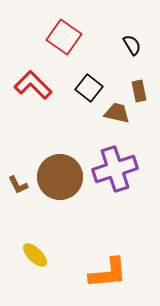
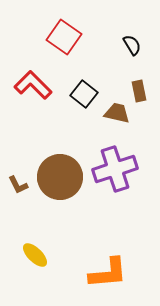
black square: moved 5 px left, 6 px down
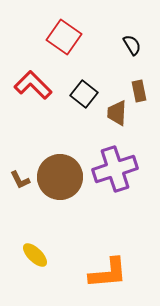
brown trapezoid: rotated 100 degrees counterclockwise
brown L-shape: moved 2 px right, 5 px up
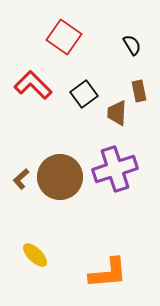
black square: rotated 16 degrees clockwise
brown L-shape: moved 1 px right, 1 px up; rotated 75 degrees clockwise
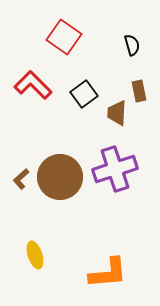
black semicircle: rotated 15 degrees clockwise
yellow ellipse: rotated 28 degrees clockwise
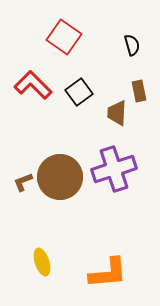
black square: moved 5 px left, 2 px up
purple cross: moved 1 px left
brown L-shape: moved 2 px right, 3 px down; rotated 20 degrees clockwise
yellow ellipse: moved 7 px right, 7 px down
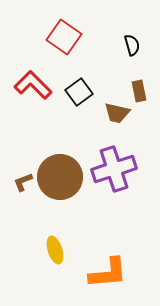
brown trapezoid: rotated 80 degrees counterclockwise
yellow ellipse: moved 13 px right, 12 px up
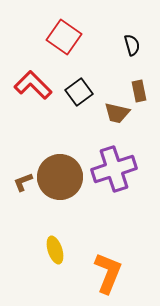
orange L-shape: rotated 63 degrees counterclockwise
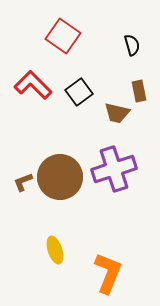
red square: moved 1 px left, 1 px up
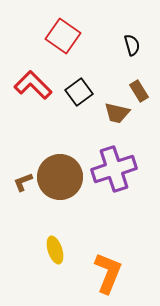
brown rectangle: rotated 20 degrees counterclockwise
